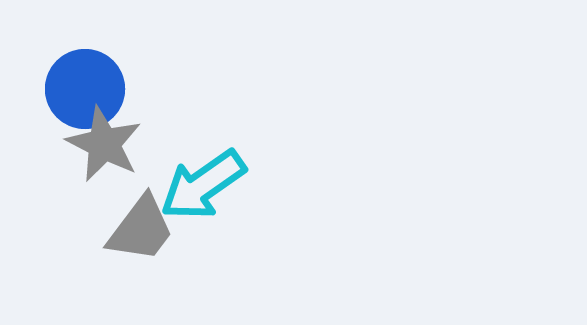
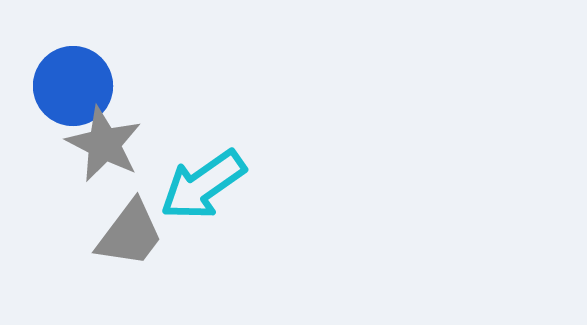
blue circle: moved 12 px left, 3 px up
gray trapezoid: moved 11 px left, 5 px down
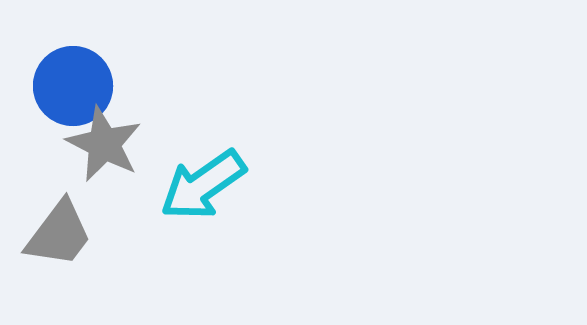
gray trapezoid: moved 71 px left
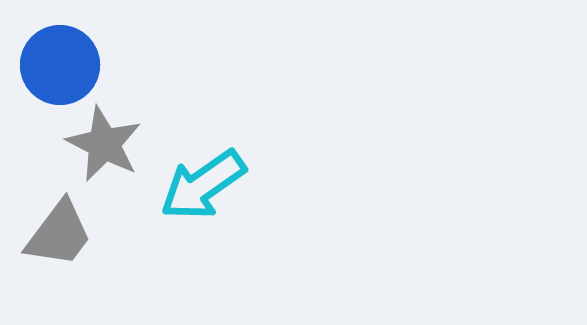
blue circle: moved 13 px left, 21 px up
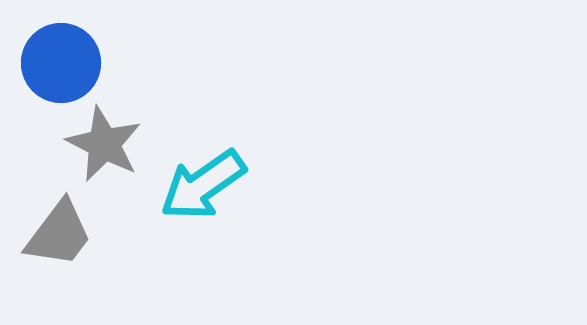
blue circle: moved 1 px right, 2 px up
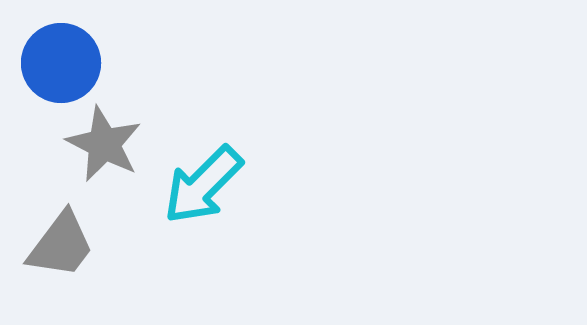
cyan arrow: rotated 10 degrees counterclockwise
gray trapezoid: moved 2 px right, 11 px down
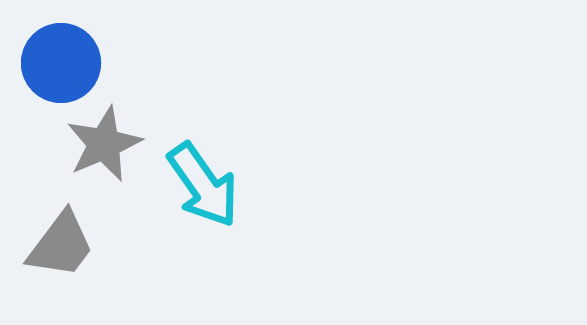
gray star: rotated 22 degrees clockwise
cyan arrow: rotated 80 degrees counterclockwise
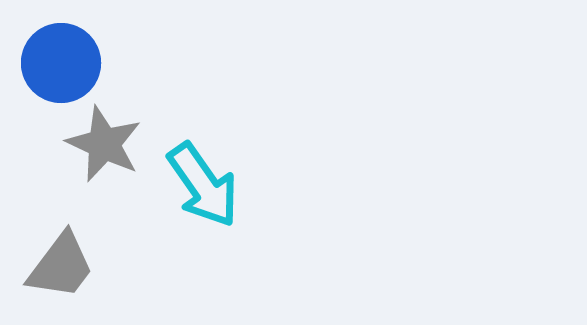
gray star: rotated 24 degrees counterclockwise
gray trapezoid: moved 21 px down
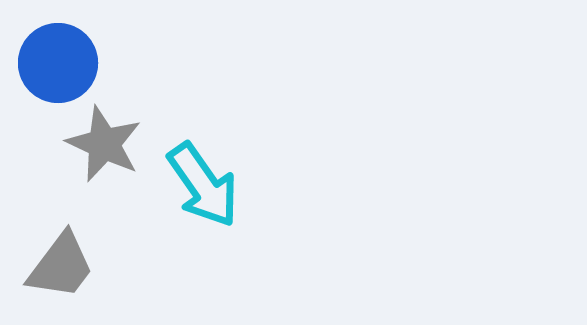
blue circle: moved 3 px left
